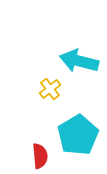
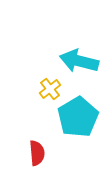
cyan pentagon: moved 18 px up
red semicircle: moved 3 px left, 3 px up
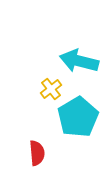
yellow cross: moved 1 px right
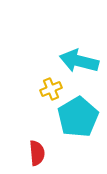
yellow cross: rotated 15 degrees clockwise
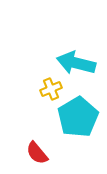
cyan arrow: moved 3 px left, 2 px down
red semicircle: rotated 145 degrees clockwise
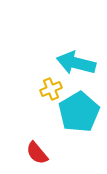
cyan pentagon: moved 1 px right, 5 px up
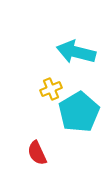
cyan arrow: moved 11 px up
red semicircle: rotated 15 degrees clockwise
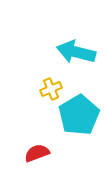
cyan pentagon: moved 3 px down
red semicircle: rotated 95 degrees clockwise
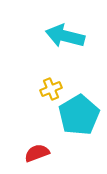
cyan arrow: moved 11 px left, 16 px up
